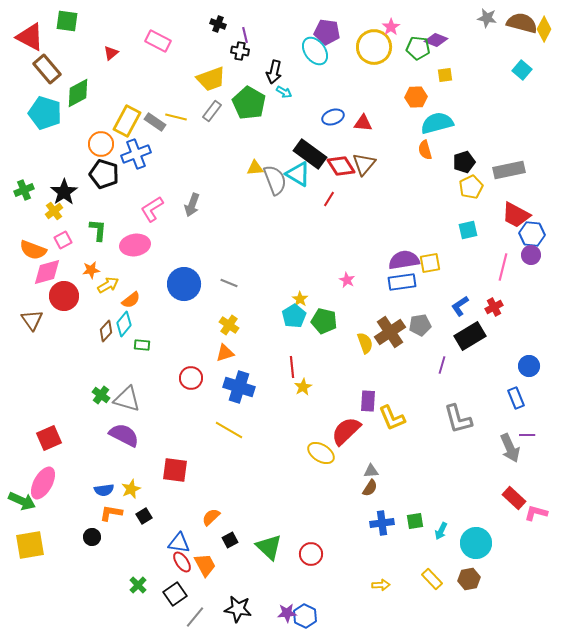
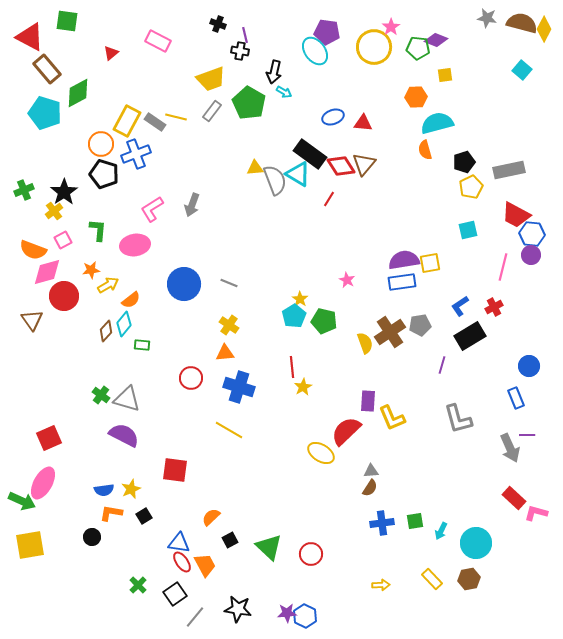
orange triangle at (225, 353): rotated 12 degrees clockwise
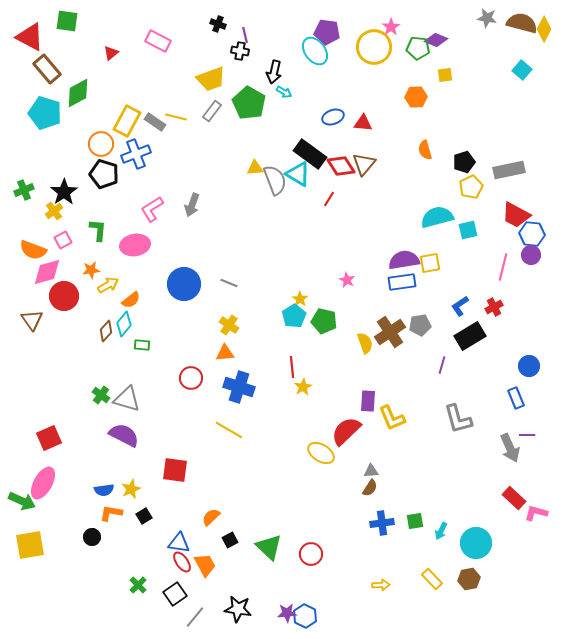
cyan semicircle at (437, 123): moved 94 px down
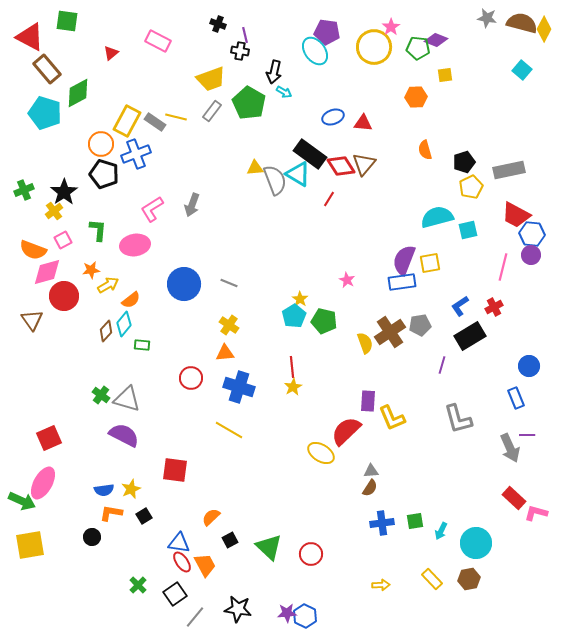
purple semicircle at (404, 260): rotated 60 degrees counterclockwise
yellow star at (303, 387): moved 10 px left
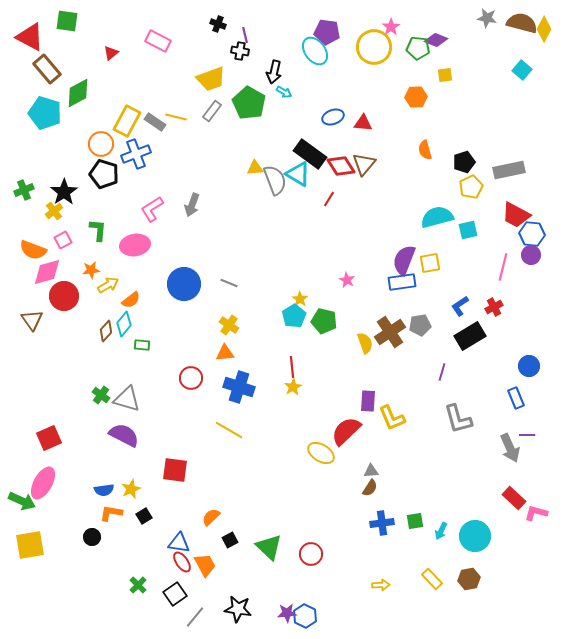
purple line at (442, 365): moved 7 px down
cyan circle at (476, 543): moved 1 px left, 7 px up
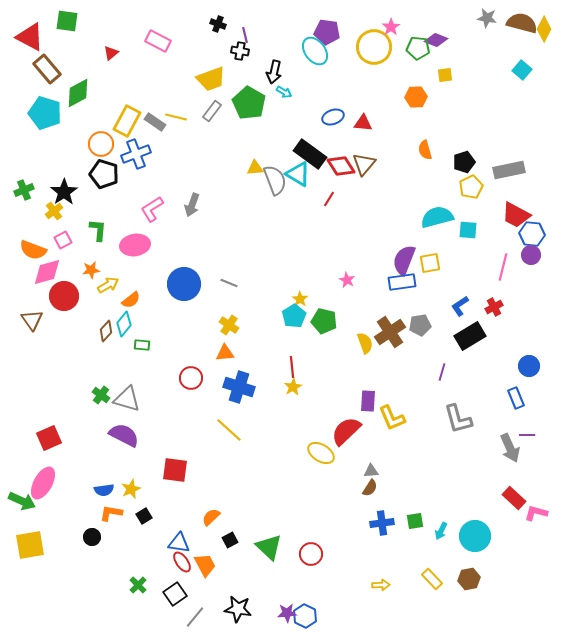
cyan square at (468, 230): rotated 18 degrees clockwise
yellow line at (229, 430): rotated 12 degrees clockwise
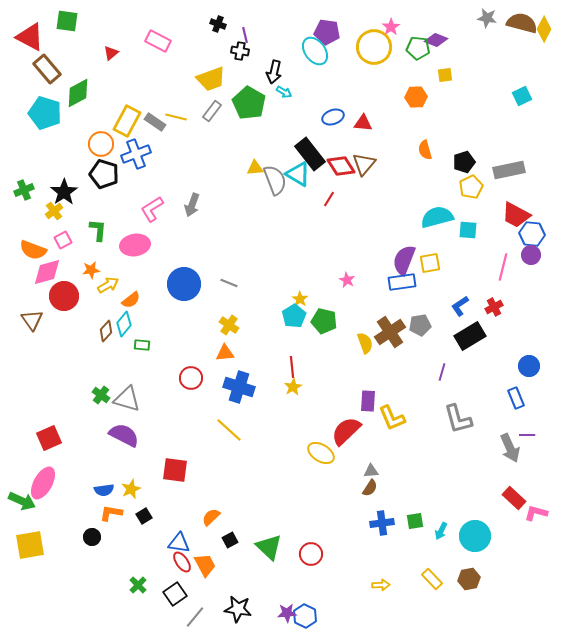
cyan square at (522, 70): moved 26 px down; rotated 24 degrees clockwise
black rectangle at (310, 154): rotated 16 degrees clockwise
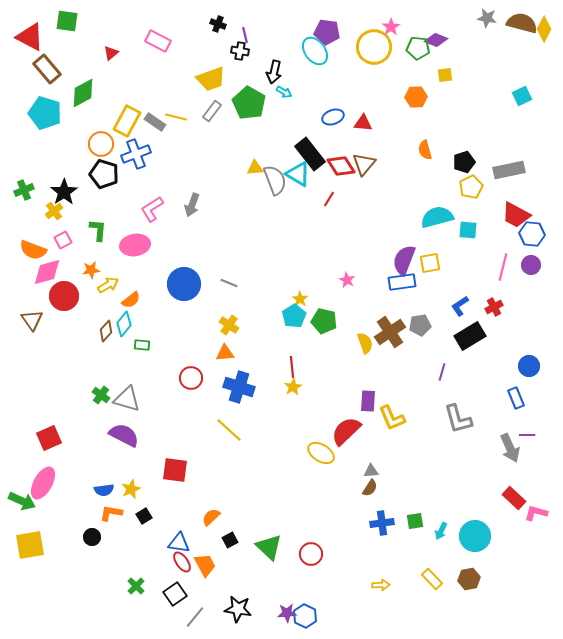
green diamond at (78, 93): moved 5 px right
purple circle at (531, 255): moved 10 px down
green cross at (138, 585): moved 2 px left, 1 px down
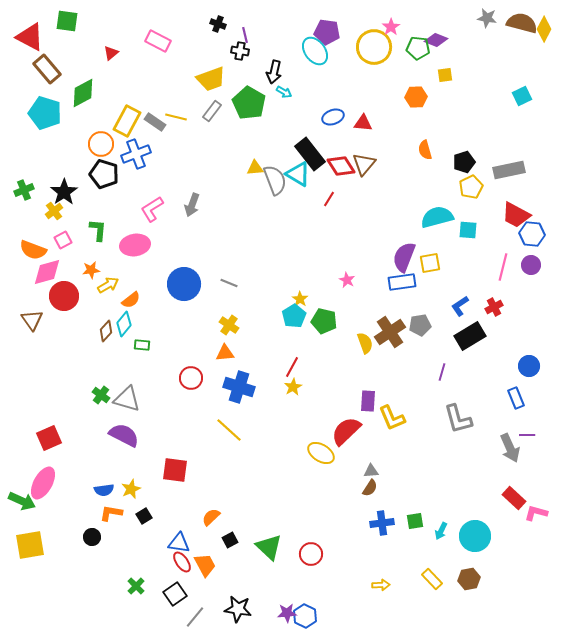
purple semicircle at (404, 260): moved 3 px up
red line at (292, 367): rotated 35 degrees clockwise
